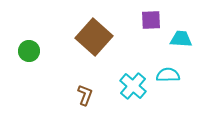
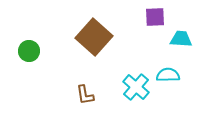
purple square: moved 4 px right, 3 px up
cyan cross: moved 3 px right, 1 px down
brown L-shape: rotated 150 degrees clockwise
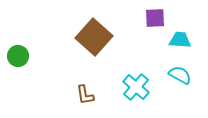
purple square: moved 1 px down
cyan trapezoid: moved 1 px left, 1 px down
green circle: moved 11 px left, 5 px down
cyan semicircle: moved 12 px right; rotated 30 degrees clockwise
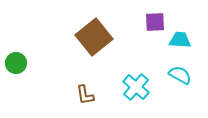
purple square: moved 4 px down
brown square: rotated 9 degrees clockwise
green circle: moved 2 px left, 7 px down
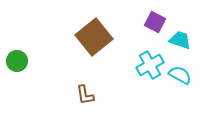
purple square: rotated 30 degrees clockwise
cyan trapezoid: rotated 15 degrees clockwise
green circle: moved 1 px right, 2 px up
cyan cross: moved 14 px right, 22 px up; rotated 20 degrees clockwise
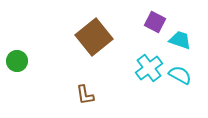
cyan cross: moved 1 px left, 3 px down; rotated 8 degrees counterclockwise
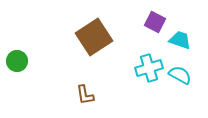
brown square: rotated 6 degrees clockwise
cyan cross: rotated 20 degrees clockwise
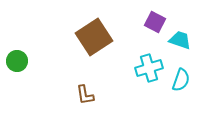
cyan semicircle: moved 1 px right, 5 px down; rotated 80 degrees clockwise
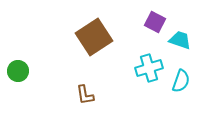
green circle: moved 1 px right, 10 px down
cyan semicircle: moved 1 px down
